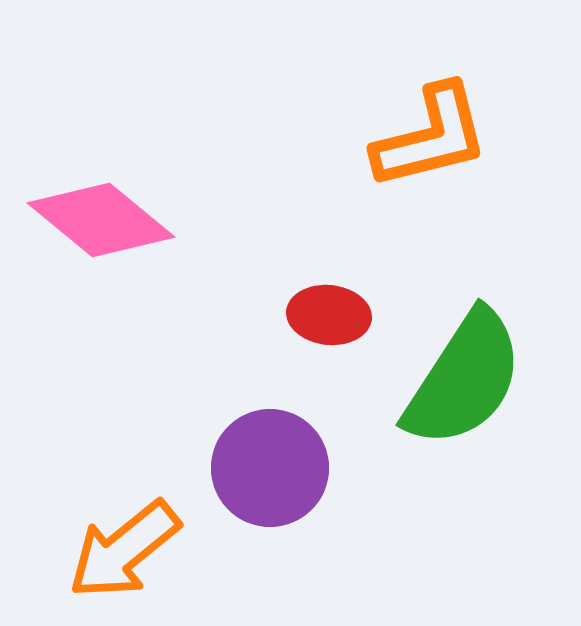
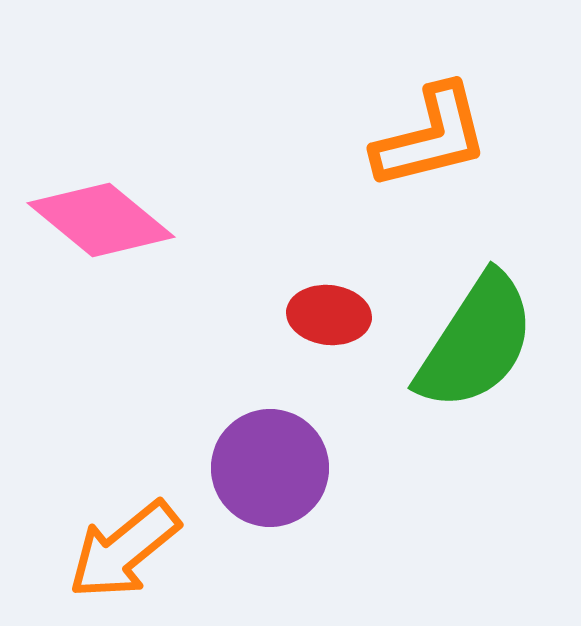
green semicircle: moved 12 px right, 37 px up
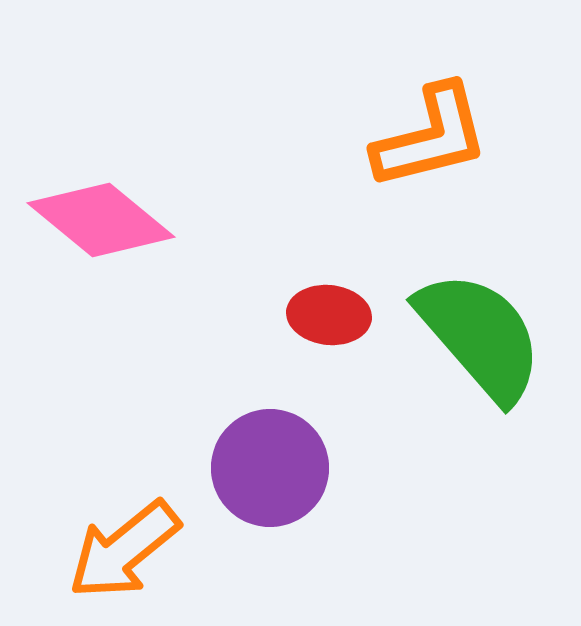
green semicircle: moved 4 px right, 6 px up; rotated 74 degrees counterclockwise
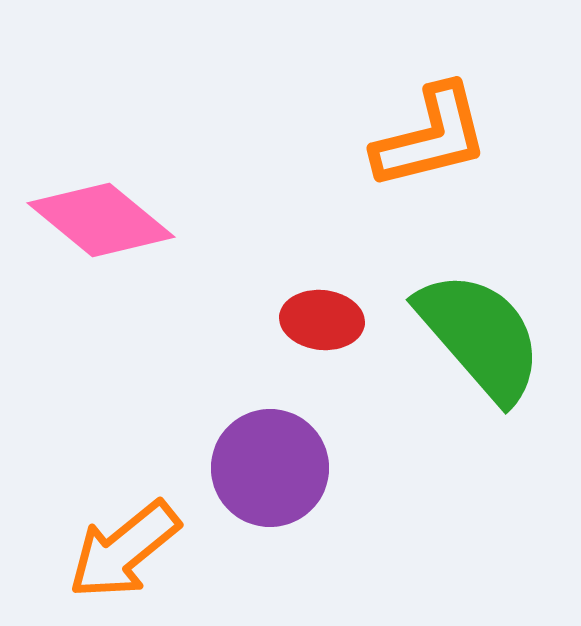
red ellipse: moved 7 px left, 5 px down
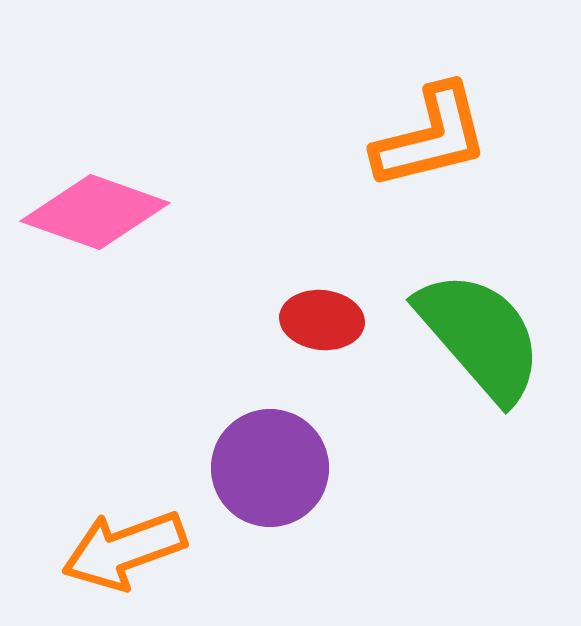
pink diamond: moved 6 px left, 8 px up; rotated 20 degrees counterclockwise
orange arrow: rotated 19 degrees clockwise
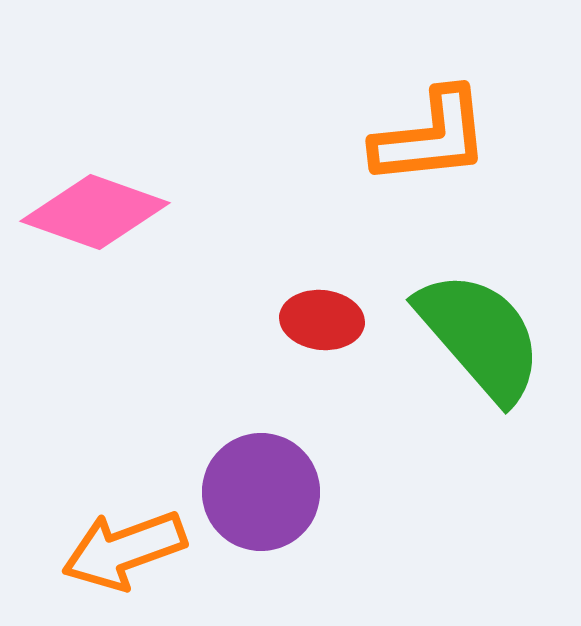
orange L-shape: rotated 8 degrees clockwise
purple circle: moved 9 px left, 24 px down
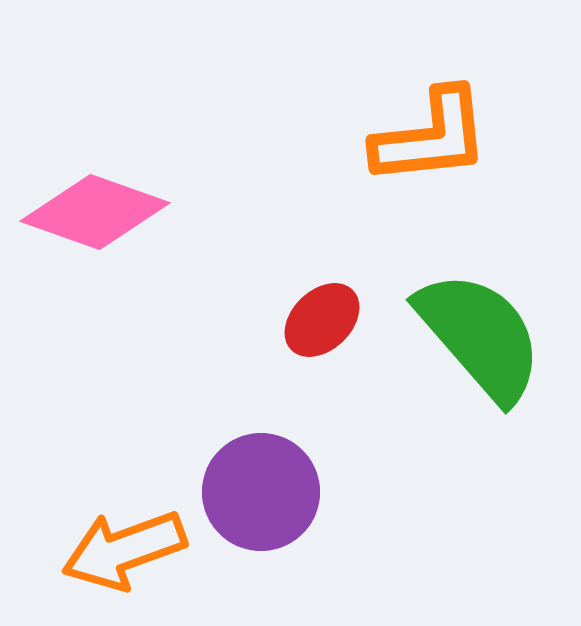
red ellipse: rotated 50 degrees counterclockwise
